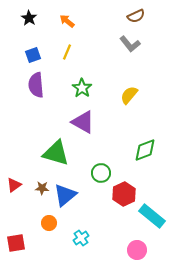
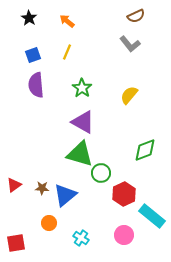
green triangle: moved 24 px right, 1 px down
cyan cross: rotated 21 degrees counterclockwise
pink circle: moved 13 px left, 15 px up
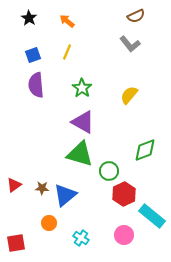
green circle: moved 8 px right, 2 px up
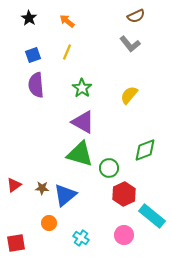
green circle: moved 3 px up
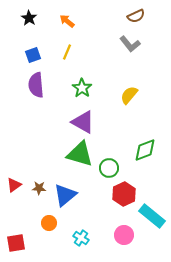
brown star: moved 3 px left
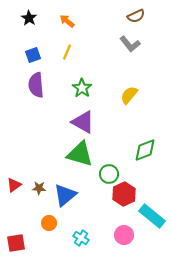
green circle: moved 6 px down
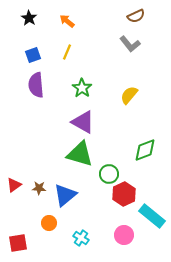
red square: moved 2 px right
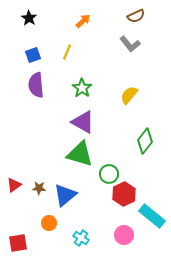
orange arrow: moved 16 px right; rotated 98 degrees clockwise
green diamond: moved 9 px up; rotated 30 degrees counterclockwise
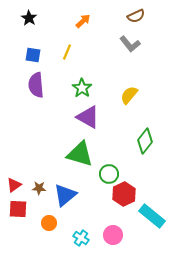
blue square: rotated 28 degrees clockwise
purple triangle: moved 5 px right, 5 px up
pink circle: moved 11 px left
red square: moved 34 px up; rotated 12 degrees clockwise
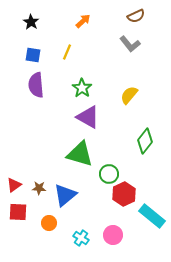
black star: moved 2 px right, 4 px down
red square: moved 3 px down
